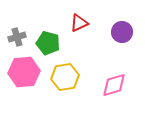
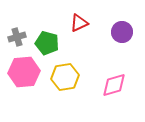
green pentagon: moved 1 px left
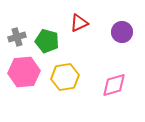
green pentagon: moved 2 px up
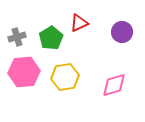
green pentagon: moved 4 px right, 3 px up; rotated 25 degrees clockwise
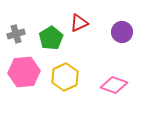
gray cross: moved 1 px left, 3 px up
yellow hexagon: rotated 16 degrees counterclockwise
pink diamond: rotated 36 degrees clockwise
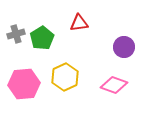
red triangle: rotated 18 degrees clockwise
purple circle: moved 2 px right, 15 px down
green pentagon: moved 9 px left
pink hexagon: moved 12 px down
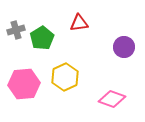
gray cross: moved 4 px up
pink diamond: moved 2 px left, 14 px down
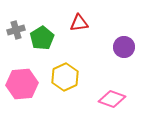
pink hexagon: moved 2 px left
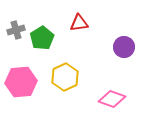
pink hexagon: moved 1 px left, 2 px up
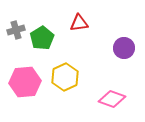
purple circle: moved 1 px down
pink hexagon: moved 4 px right
